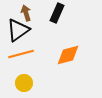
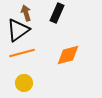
orange line: moved 1 px right, 1 px up
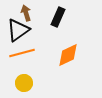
black rectangle: moved 1 px right, 4 px down
orange diamond: rotated 10 degrees counterclockwise
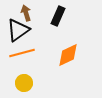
black rectangle: moved 1 px up
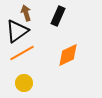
black triangle: moved 1 px left, 1 px down
orange line: rotated 15 degrees counterclockwise
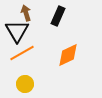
black triangle: rotated 25 degrees counterclockwise
yellow circle: moved 1 px right, 1 px down
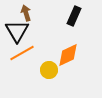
black rectangle: moved 16 px right
yellow circle: moved 24 px right, 14 px up
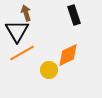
black rectangle: moved 1 px up; rotated 42 degrees counterclockwise
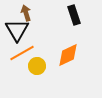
black triangle: moved 1 px up
yellow circle: moved 12 px left, 4 px up
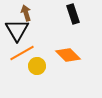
black rectangle: moved 1 px left, 1 px up
orange diamond: rotated 70 degrees clockwise
